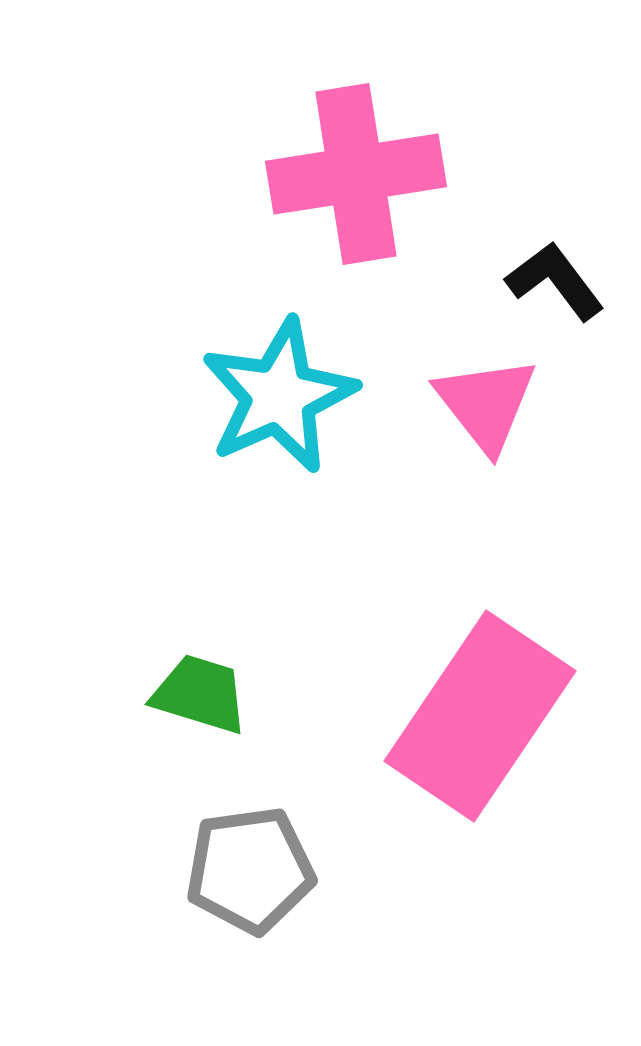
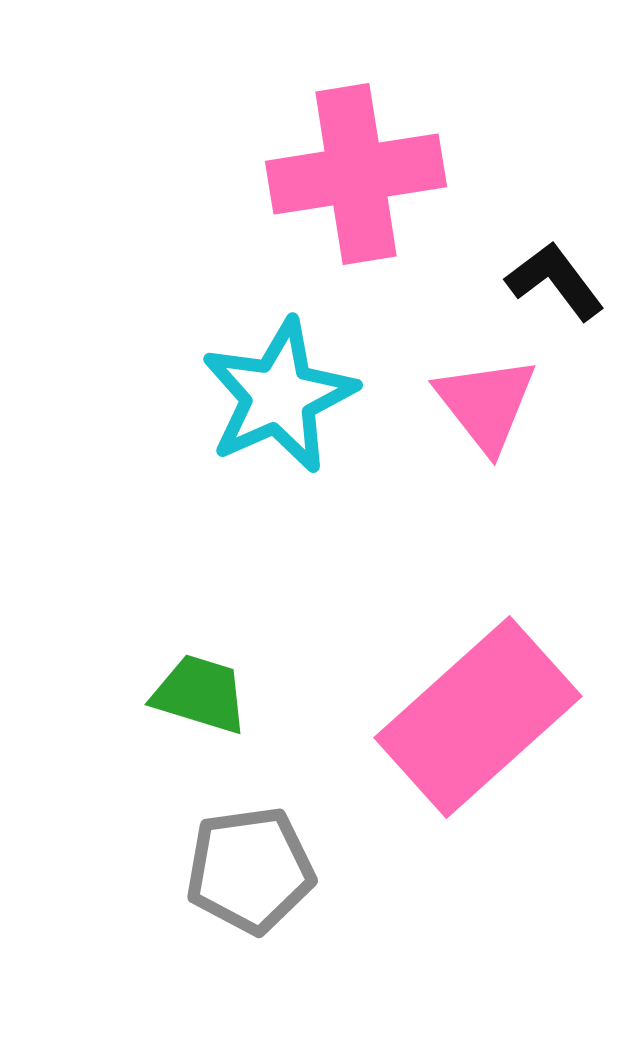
pink rectangle: moved 2 px left, 1 px down; rotated 14 degrees clockwise
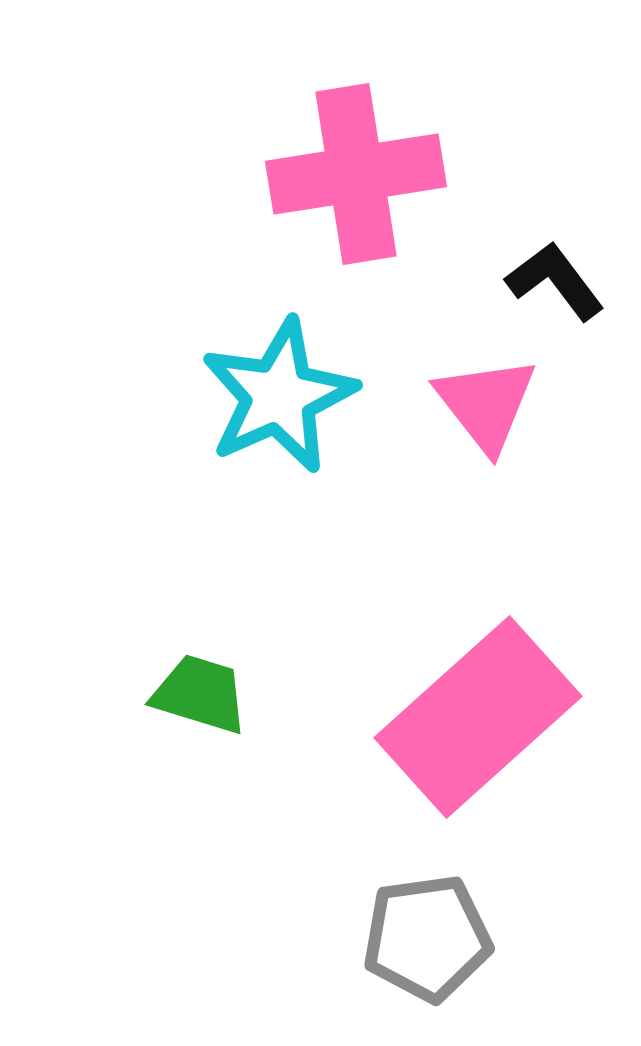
gray pentagon: moved 177 px right, 68 px down
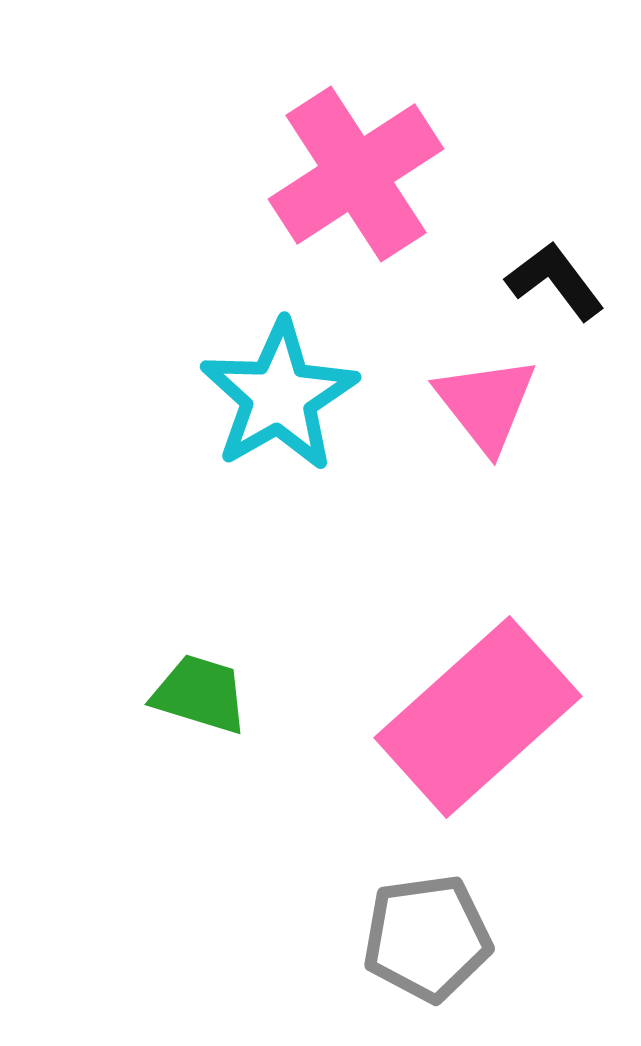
pink cross: rotated 24 degrees counterclockwise
cyan star: rotated 6 degrees counterclockwise
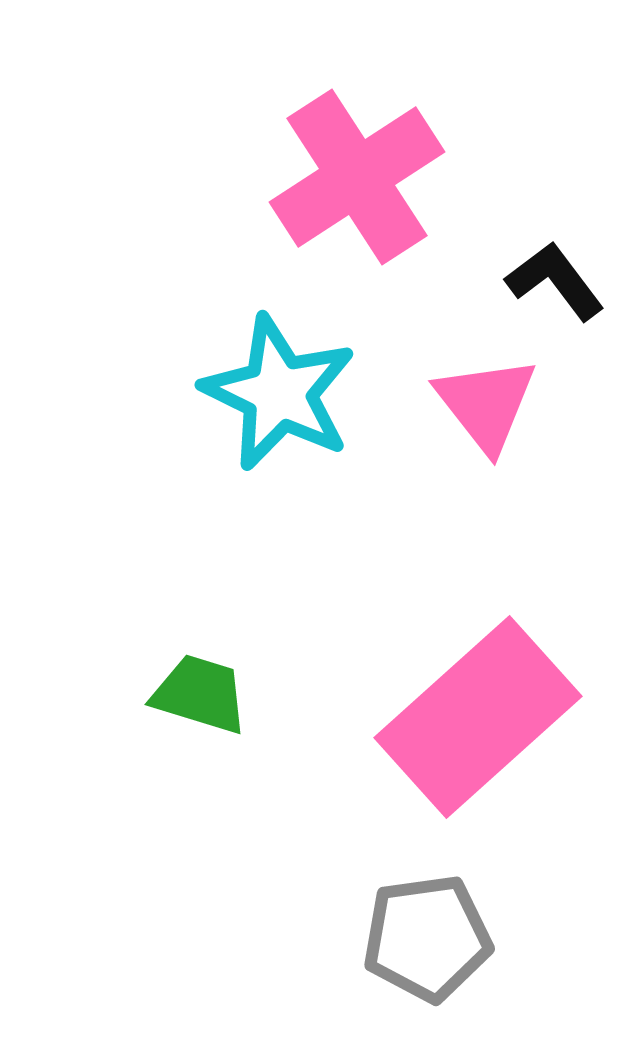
pink cross: moved 1 px right, 3 px down
cyan star: moved 3 px up; rotated 16 degrees counterclockwise
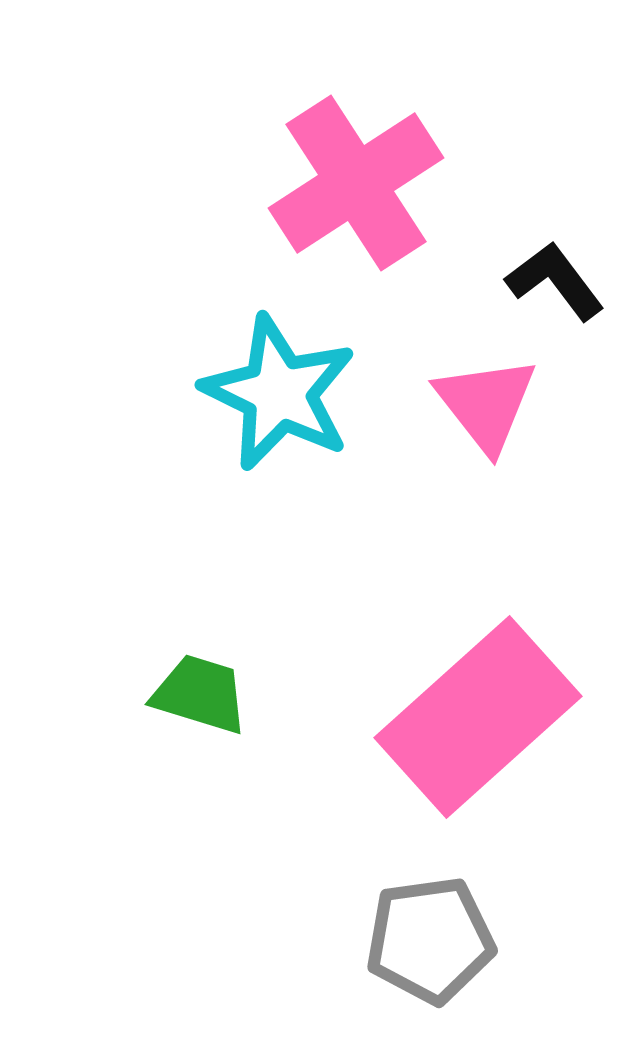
pink cross: moved 1 px left, 6 px down
gray pentagon: moved 3 px right, 2 px down
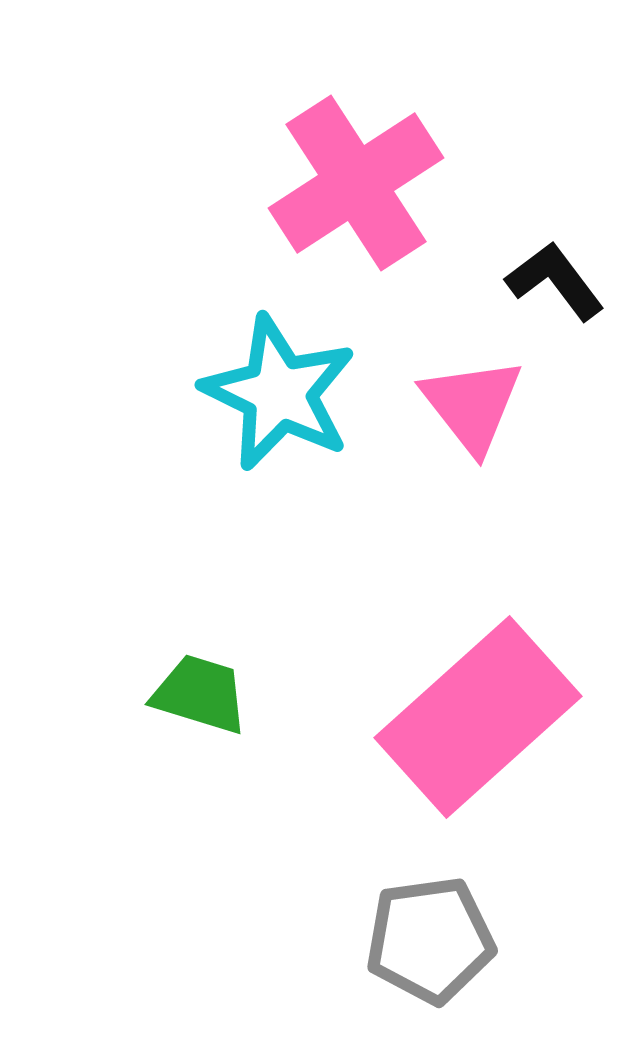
pink triangle: moved 14 px left, 1 px down
